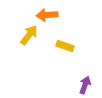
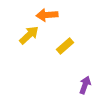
yellow arrow: rotated 10 degrees clockwise
yellow rectangle: rotated 60 degrees counterclockwise
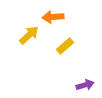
orange arrow: moved 6 px right, 2 px down
purple arrow: rotated 54 degrees clockwise
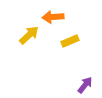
yellow rectangle: moved 5 px right, 5 px up; rotated 18 degrees clockwise
purple arrow: rotated 36 degrees counterclockwise
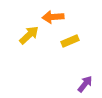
purple arrow: moved 1 px up
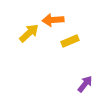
orange arrow: moved 3 px down
yellow arrow: moved 2 px up
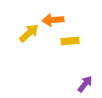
yellow rectangle: rotated 18 degrees clockwise
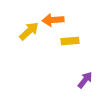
yellow arrow: moved 2 px up
purple arrow: moved 4 px up
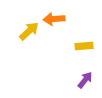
orange arrow: moved 1 px right, 1 px up
yellow rectangle: moved 14 px right, 5 px down
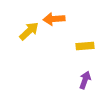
yellow rectangle: moved 1 px right
purple arrow: rotated 18 degrees counterclockwise
